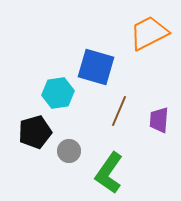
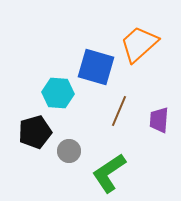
orange trapezoid: moved 10 px left, 11 px down; rotated 15 degrees counterclockwise
cyan hexagon: rotated 12 degrees clockwise
green L-shape: rotated 21 degrees clockwise
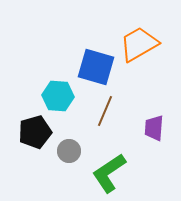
orange trapezoid: rotated 12 degrees clockwise
cyan hexagon: moved 3 px down
brown line: moved 14 px left
purple trapezoid: moved 5 px left, 8 px down
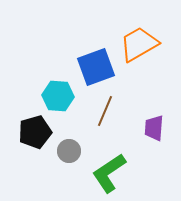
blue square: rotated 36 degrees counterclockwise
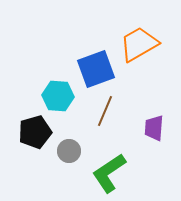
blue square: moved 2 px down
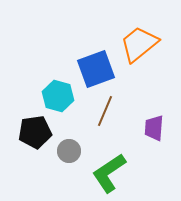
orange trapezoid: rotated 9 degrees counterclockwise
cyan hexagon: rotated 12 degrees clockwise
black pentagon: rotated 8 degrees clockwise
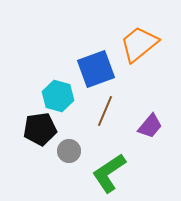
purple trapezoid: moved 4 px left, 2 px up; rotated 144 degrees counterclockwise
black pentagon: moved 5 px right, 3 px up
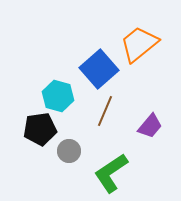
blue square: moved 3 px right; rotated 21 degrees counterclockwise
green L-shape: moved 2 px right
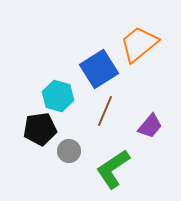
blue square: rotated 9 degrees clockwise
green L-shape: moved 2 px right, 4 px up
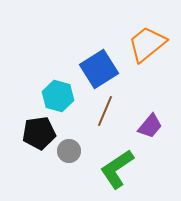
orange trapezoid: moved 8 px right
black pentagon: moved 1 px left, 4 px down
green L-shape: moved 4 px right
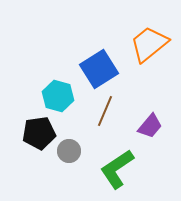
orange trapezoid: moved 2 px right
